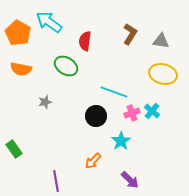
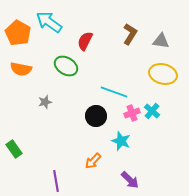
red semicircle: rotated 18 degrees clockwise
cyan star: rotated 18 degrees counterclockwise
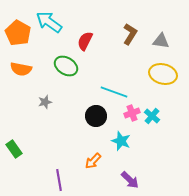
cyan cross: moved 5 px down
purple line: moved 3 px right, 1 px up
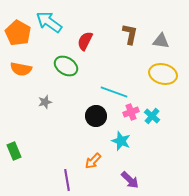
brown L-shape: rotated 20 degrees counterclockwise
pink cross: moved 1 px left, 1 px up
green rectangle: moved 2 px down; rotated 12 degrees clockwise
purple line: moved 8 px right
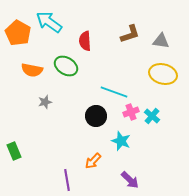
brown L-shape: rotated 60 degrees clockwise
red semicircle: rotated 30 degrees counterclockwise
orange semicircle: moved 11 px right, 1 px down
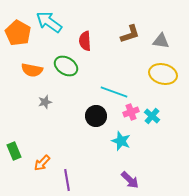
orange arrow: moved 51 px left, 2 px down
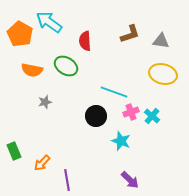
orange pentagon: moved 2 px right, 1 px down
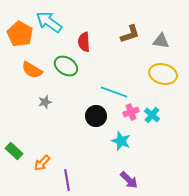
red semicircle: moved 1 px left, 1 px down
orange semicircle: rotated 20 degrees clockwise
cyan cross: moved 1 px up
green rectangle: rotated 24 degrees counterclockwise
purple arrow: moved 1 px left
